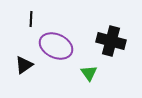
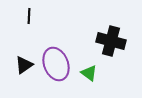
black line: moved 2 px left, 3 px up
purple ellipse: moved 18 px down; rotated 44 degrees clockwise
green triangle: rotated 18 degrees counterclockwise
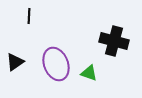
black cross: moved 3 px right
black triangle: moved 9 px left, 3 px up
green triangle: rotated 18 degrees counterclockwise
